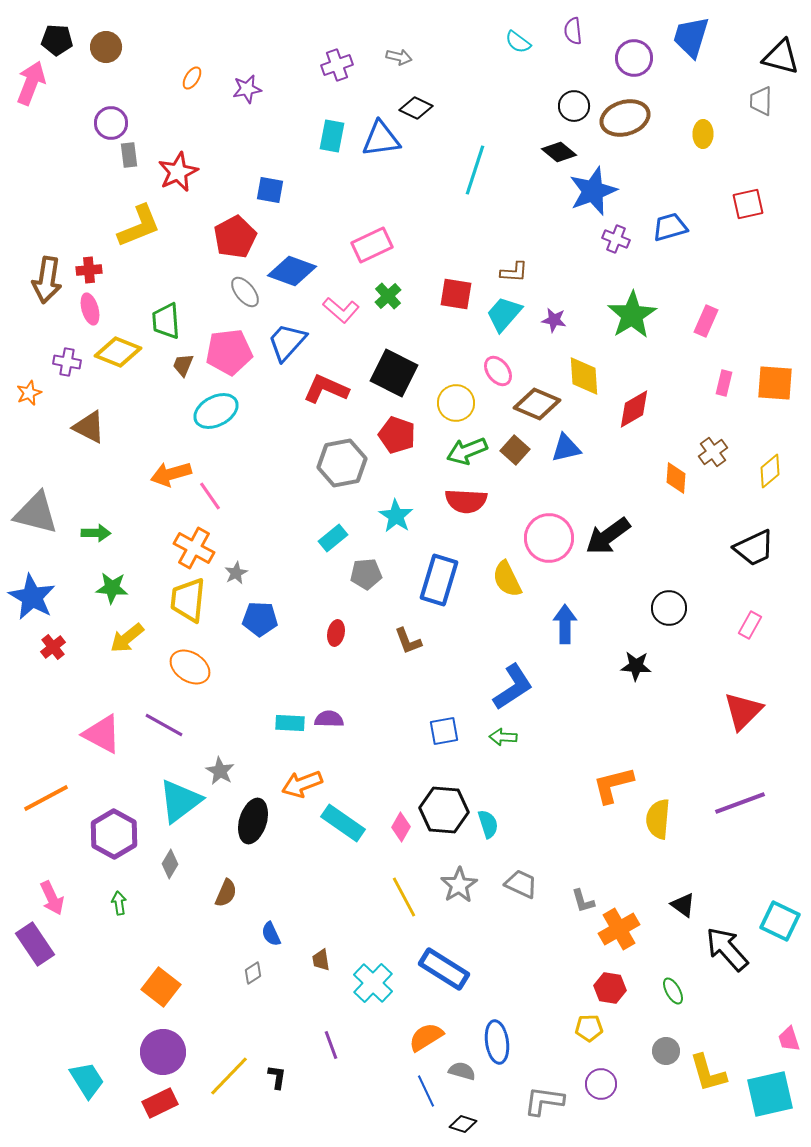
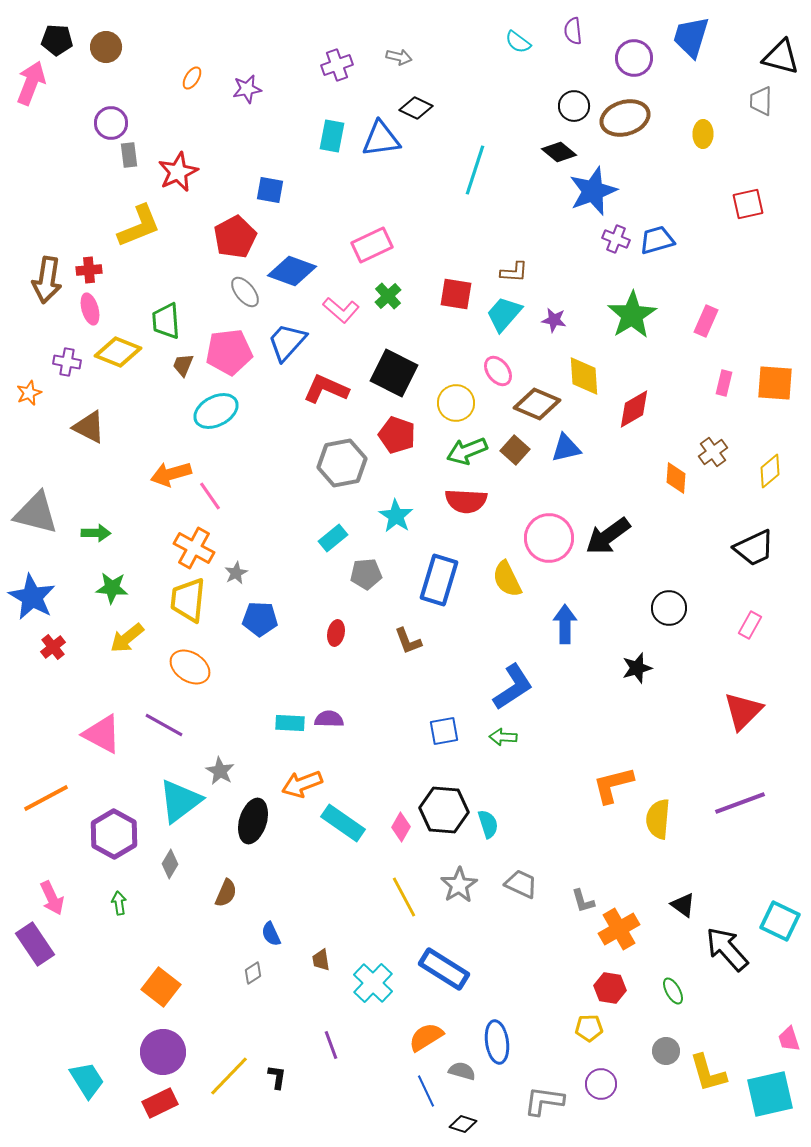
blue trapezoid at (670, 227): moved 13 px left, 13 px down
black star at (636, 666): moved 1 px right, 2 px down; rotated 20 degrees counterclockwise
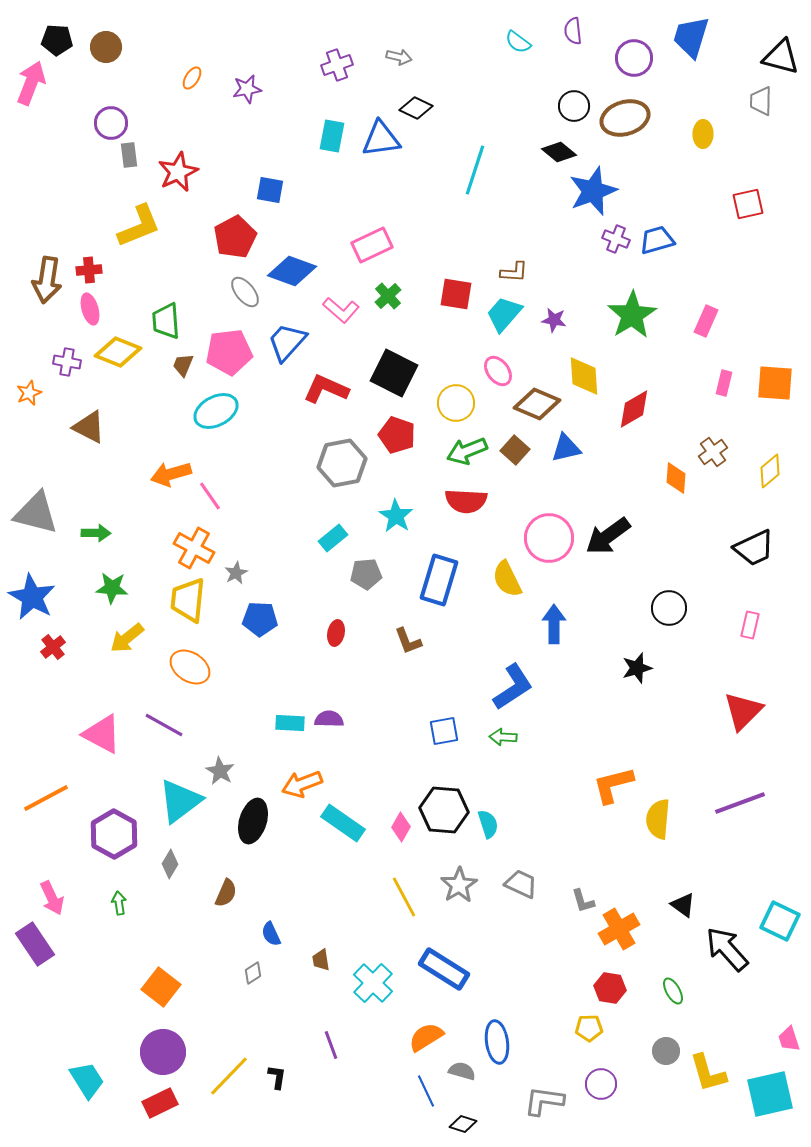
blue arrow at (565, 624): moved 11 px left
pink rectangle at (750, 625): rotated 16 degrees counterclockwise
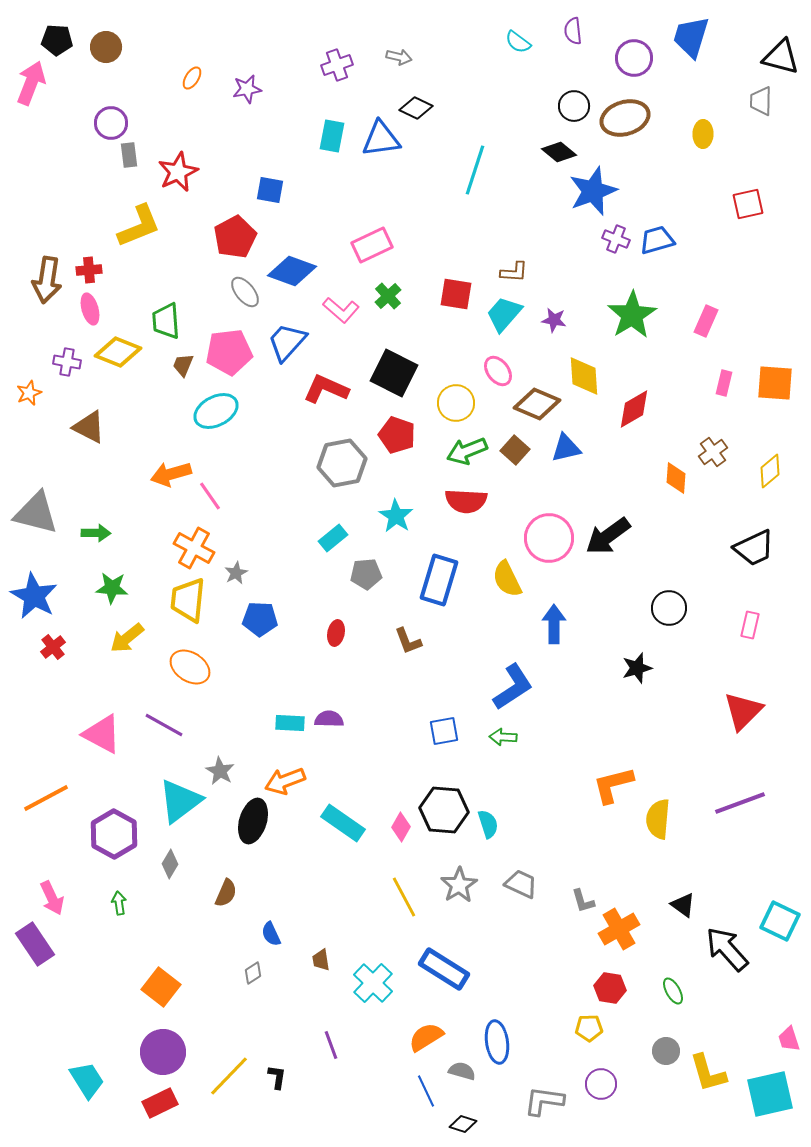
blue star at (32, 597): moved 2 px right, 1 px up
orange arrow at (302, 784): moved 17 px left, 3 px up
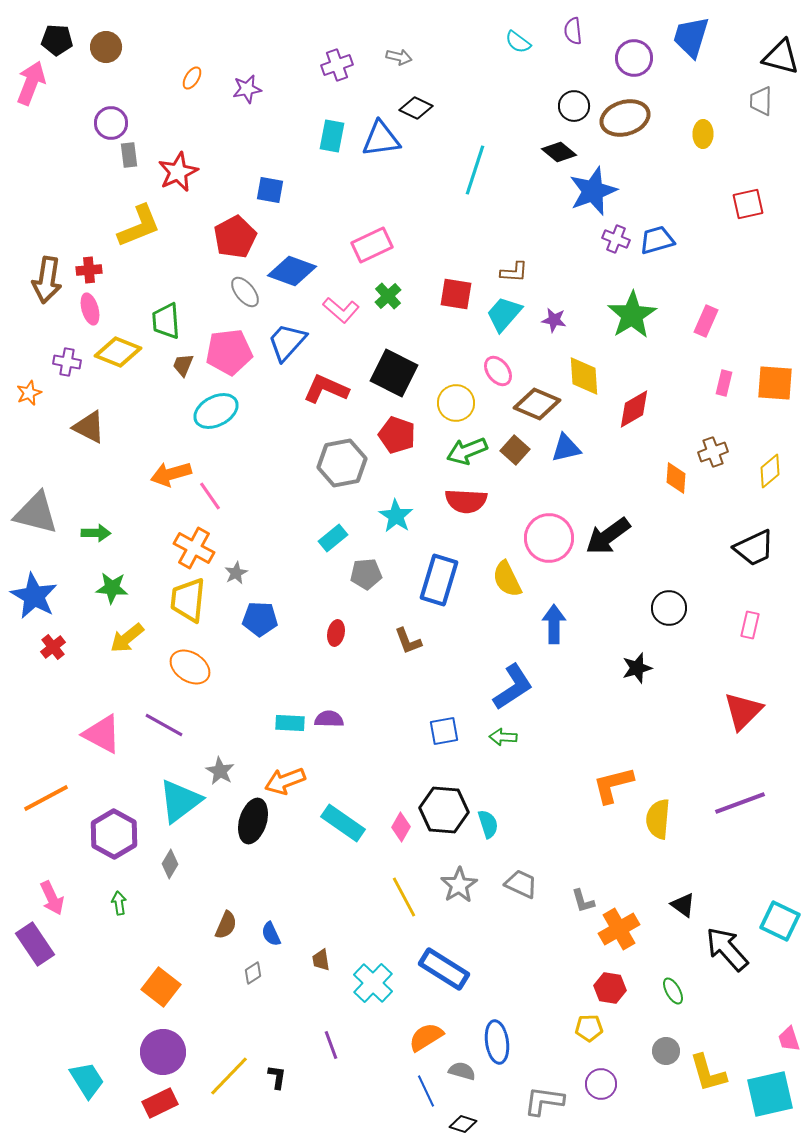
brown cross at (713, 452): rotated 16 degrees clockwise
brown semicircle at (226, 893): moved 32 px down
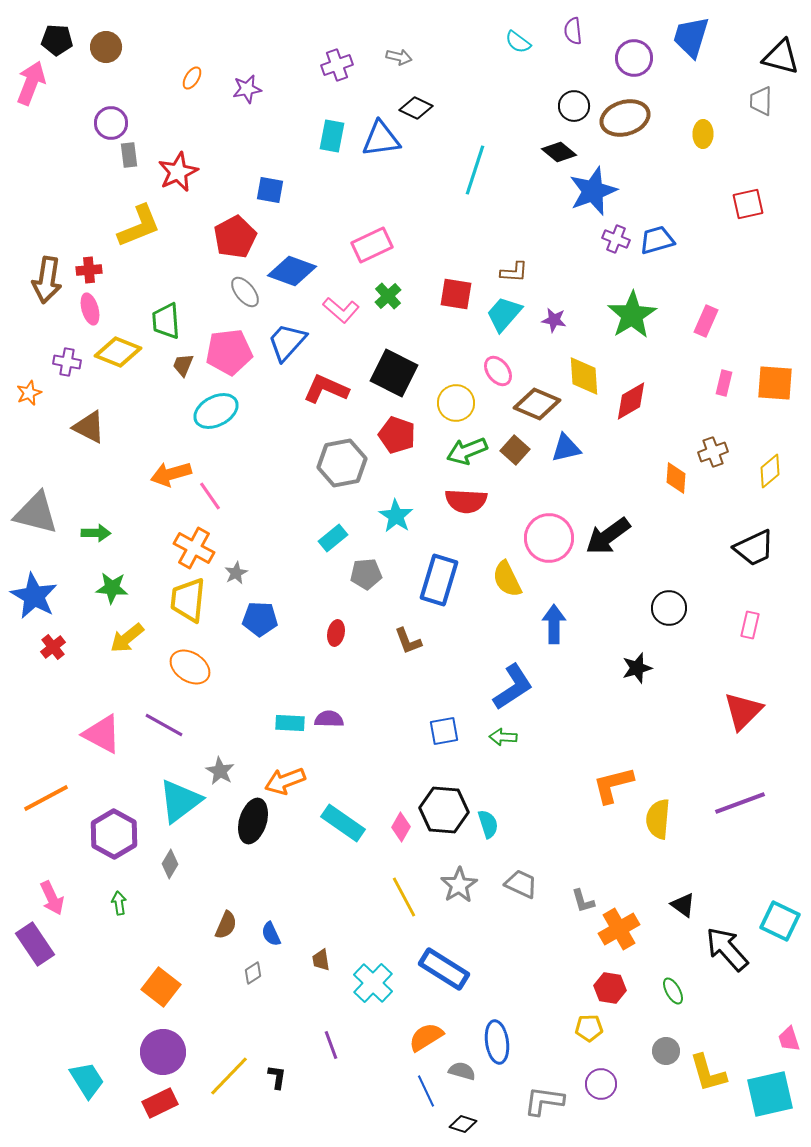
red diamond at (634, 409): moved 3 px left, 8 px up
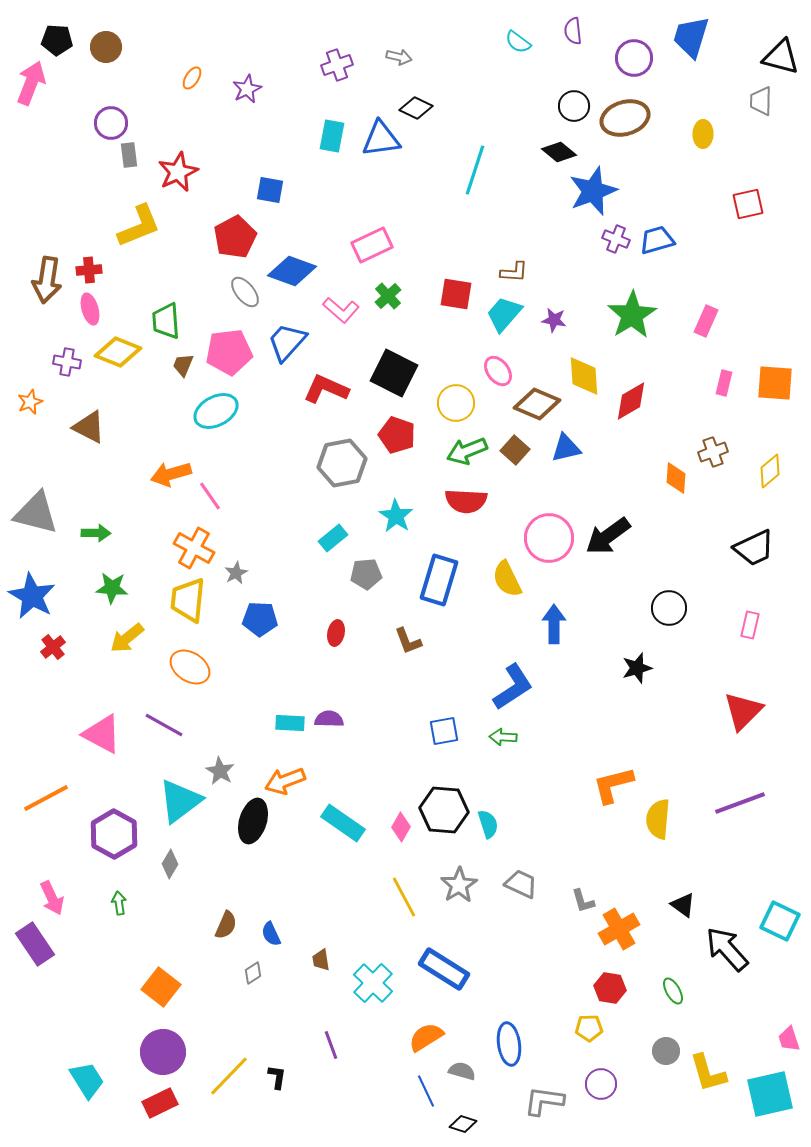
purple star at (247, 89): rotated 16 degrees counterclockwise
orange star at (29, 393): moved 1 px right, 9 px down
blue star at (34, 596): moved 2 px left
blue ellipse at (497, 1042): moved 12 px right, 2 px down
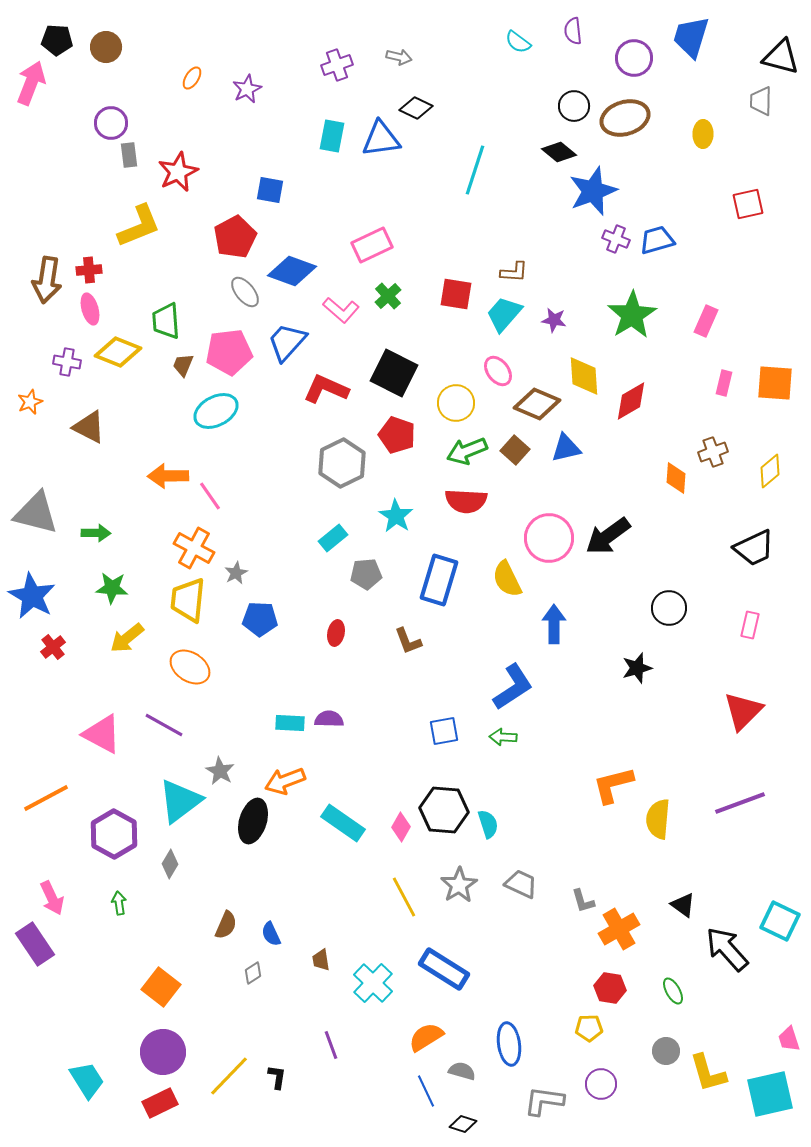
gray hexagon at (342, 463): rotated 15 degrees counterclockwise
orange arrow at (171, 474): moved 3 px left, 2 px down; rotated 15 degrees clockwise
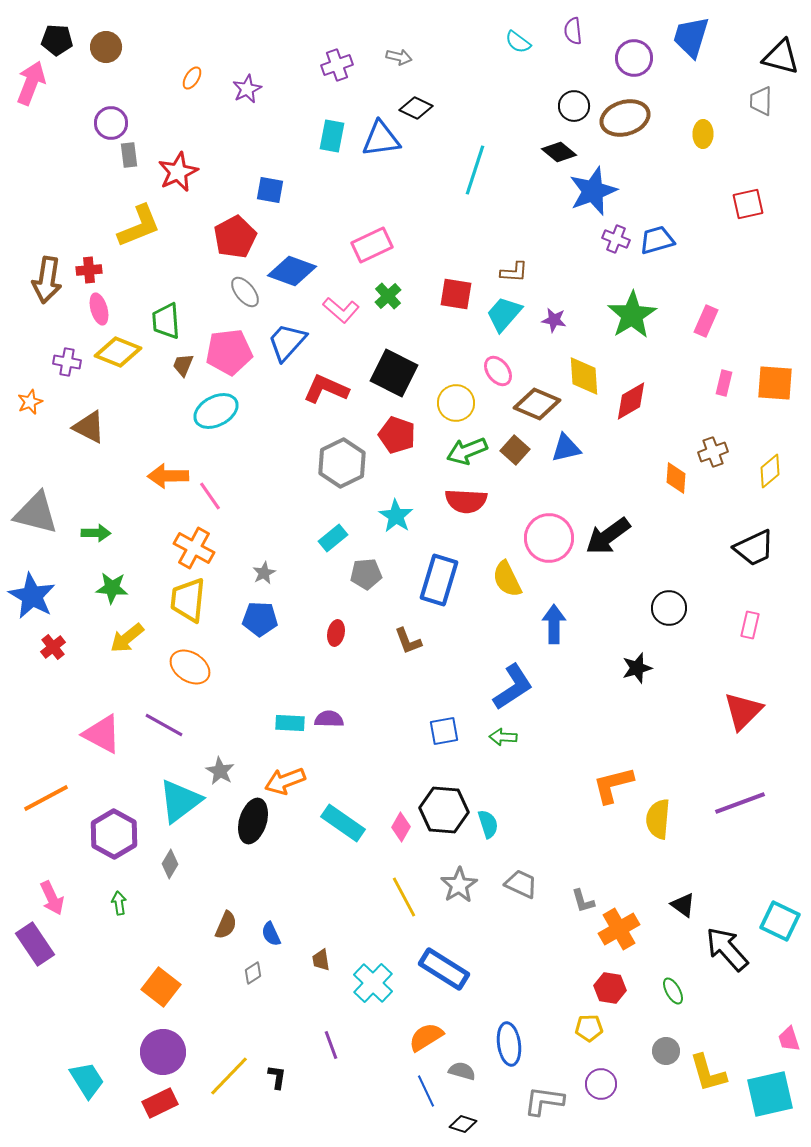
pink ellipse at (90, 309): moved 9 px right
gray star at (236, 573): moved 28 px right
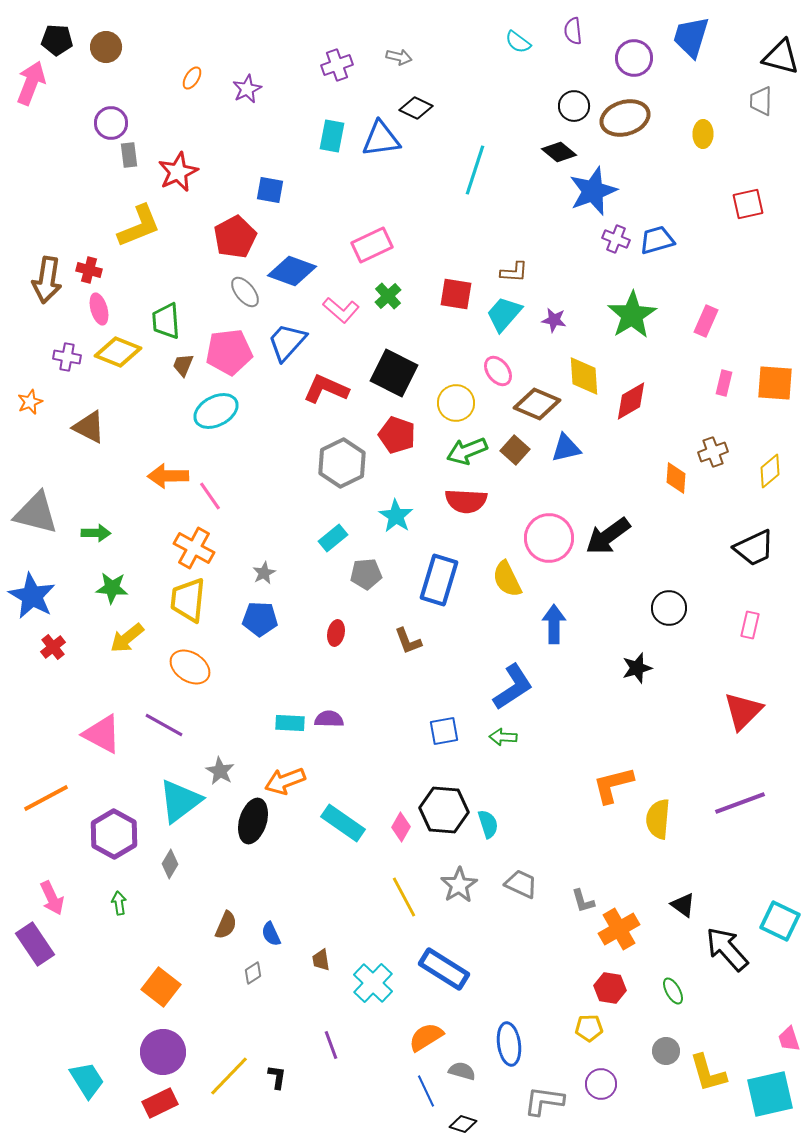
red cross at (89, 270): rotated 20 degrees clockwise
purple cross at (67, 362): moved 5 px up
